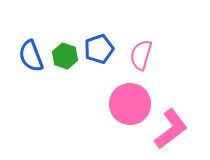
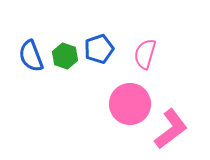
pink semicircle: moved 4 px right, 1 px up
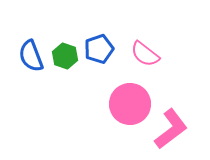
pink semicircle: rotated 68 degrees counterclockwise
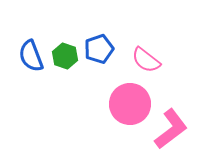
pink semicircle: moved 1 px right, 6 px down
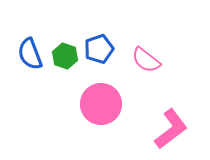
blue semicircle: moved 1 px left, 2 px up
pink circle: moved 29 px left
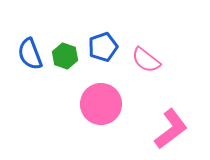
blue pentagon: moved 4 px right, 2 px up
